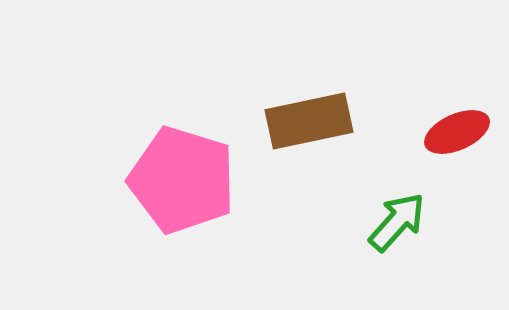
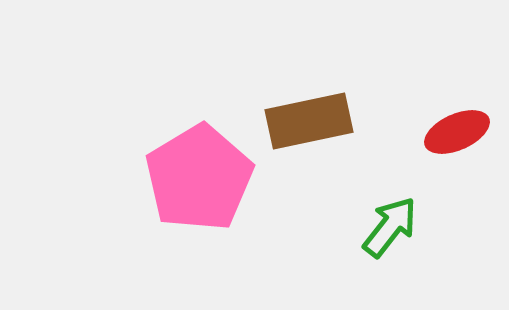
pink pentagon: moved 17 px right, 2 px up; rotated 24 degrees clockwise
green arrow: moved 7 px left, 5 px down; rotated 4 degrees counterclockwise
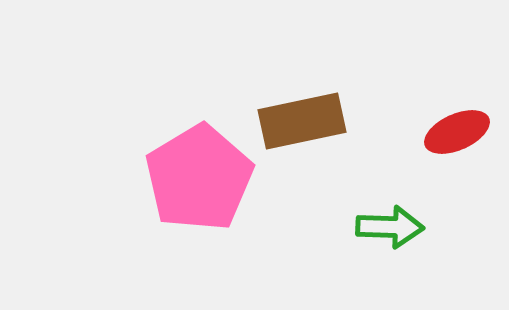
brown rectangle: moved 7 px left
green arrow: rotated 54 degrees clockwise
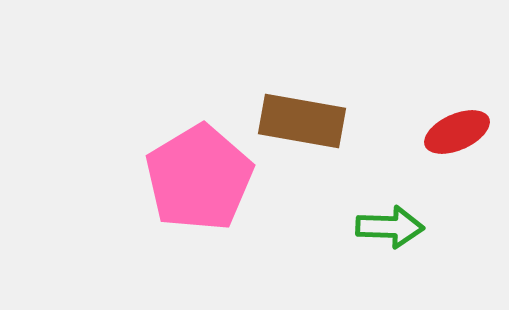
brown rectangle: rotated 22 degrees clockwise
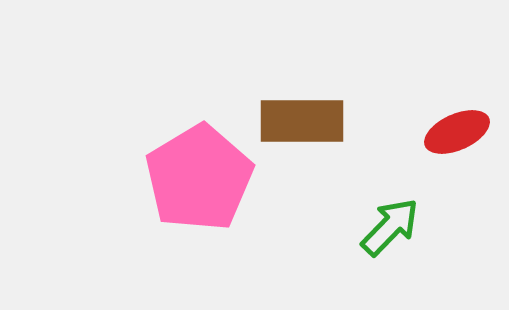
brown rectangle: rotated 10 degrees counterclockwise
green arrow: rotated 48 degrees counterclockwise
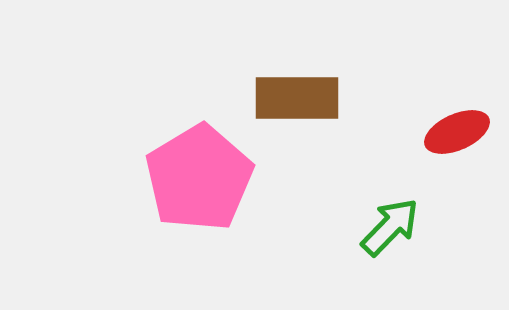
brown rectangle: moved 5 px left, 23 px up
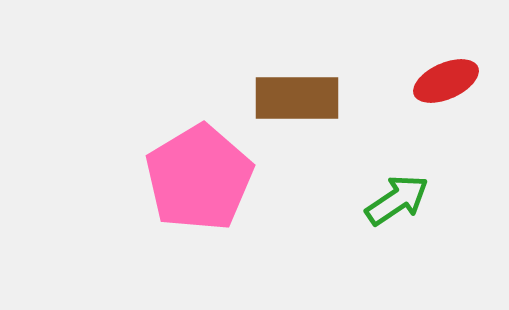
red ellipse: moved 11 px left, 51 px up
green arrow: moved 7 px right, 27 px up; rotated 12 degrees clockwise
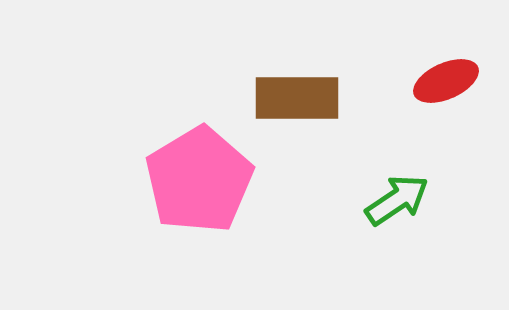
pink pentagon: moved 2 px down
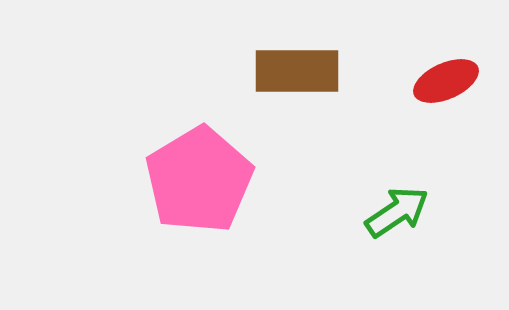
brown rectangle: moved 27 px up
green arrow: moved 12 px down
